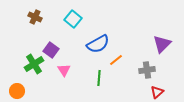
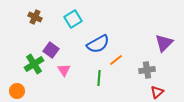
cyan square: rotated 18 degrees clockwise
purple triangle: moved 2 px right, 1 px up
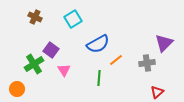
gray cross: moved 7 px up
orange circle: moved 2 px up
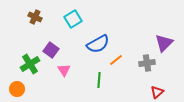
green cross: moved 4 px left
green line: moved 2 px down
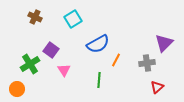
orange line: rotated 24 degrees counterclockwise
red triangle: moved 5 px up
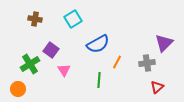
brown cross: moved 2 px down; rotated 16 degrees counterclockwise
orange line: moved 1 px right, 2 px down
orange circle: moved 1 px right
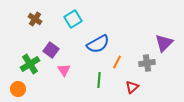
brown cross: rotated 24 degrees clockwise
red triangle: moved 25 px left
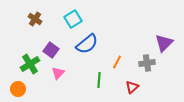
blue semicircle: moved 11 px left; rotated 10 degrees counterclockwise
pink triangle: moved 6 px left, 3 px down; rotated 16 degrees clockwise
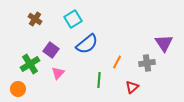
purple triangle: rotated 18 degrees counterclockwise
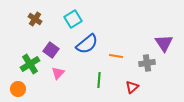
orange line: moved 1 px left, 6 px up; rotated 72 degrees clockwise
